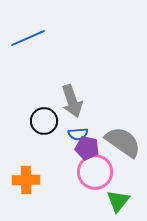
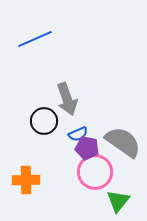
blue line: moved 7 px right, 1 px down
gray arrow: moved 5 px left, 2 px up
blue semicircle: rotated 18 degrees counterclockwise
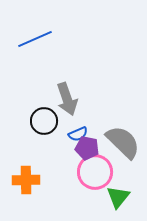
gray semicircle: rotated 9 degrees clockwise
green triangle: moved 4 px up
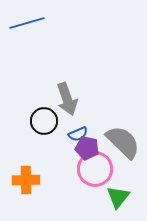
blue line: moved 8 px left, 16 px up; rotated 8 degrees clockwise
pink circle: moved 3 px up
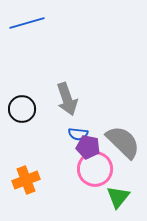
black circle: moved 22 px left, 12 px up
blue semicircle: rotated 30 degrees clockwise
purple pentagon: moved 1 px right, 1 px up
orange cross: rotated 20 degrees counterclockwise
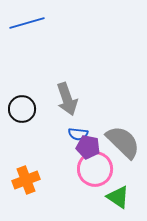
green triangle: rotated 35 degrees counterclockwise
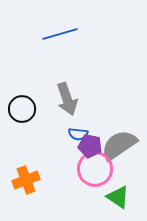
blue line: moved 33 px right, 11 px down
gray semicircle: moved 4 px left, 3 px down; rotated 78 degrees counterclockwise
purple pentagon: moved 2 px right, 1 px up
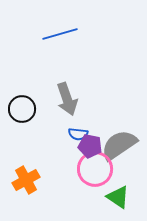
orange cross: rotated 8 degrees counterclockwise
